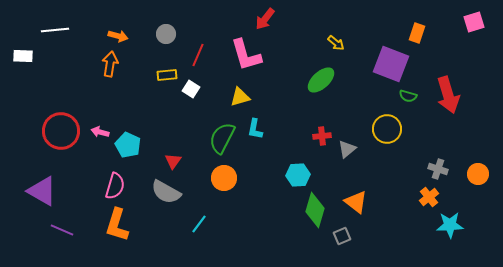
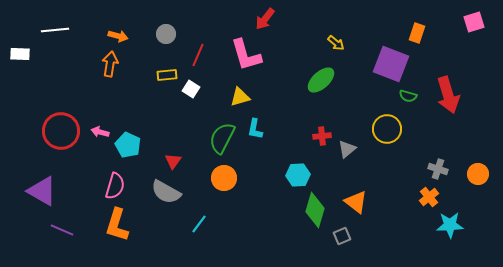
white rectangle at (23, 56): moved 3 px left, 2 px up
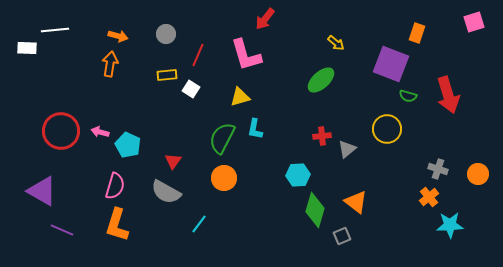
white rectangle at (20, 54): moved 7 px right, 6 px up
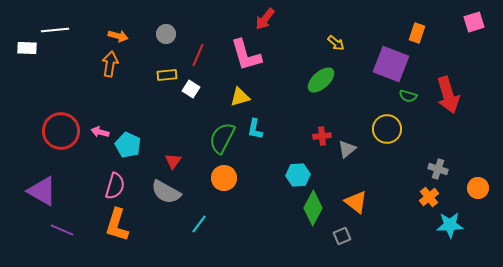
orange circle at (478, 174): moved 14 px down
green diamond at (315, 210): moved 2 px left, 2 px up; rotated 12 degrees clockwise
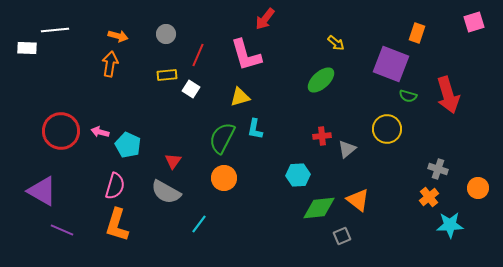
orange triangle at (356, 202): moved 2 px right, 2 px up
green diamond at (313, 208): moved 6 px right; rotated 56 degrees clockwise
